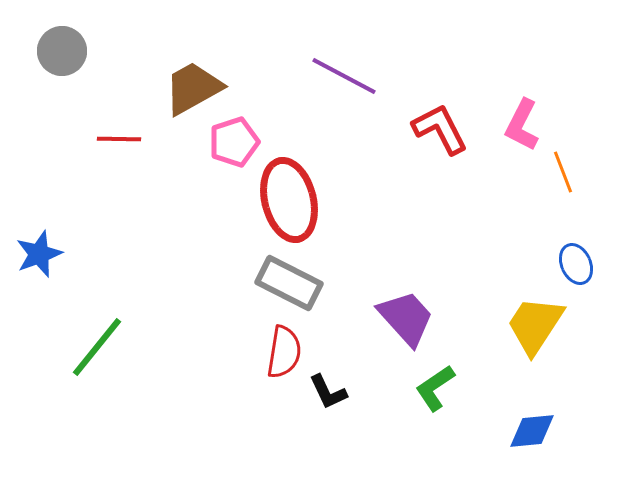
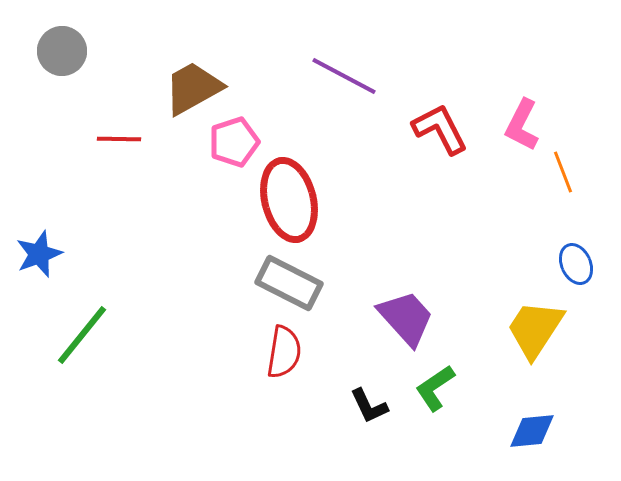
yellow trapezoid: moved 4 px down
green line: moved 15 px left, 12 px up
black L-shape: moved 41 px right, 14 px down
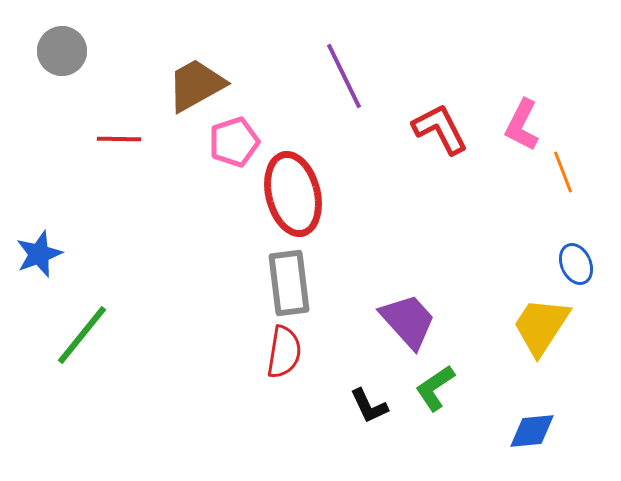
purple line: rotated 36 degrees clockwise
brown trapezoid: moved 3 px right, 3 px up
red ellipse: moved 4 px right, 6 px up
gray rectangle: rotated 56 degrees clockwise
purple trapezoid: moved 2 px right, 3 px down
yellow trapezoid: moved 6 px right, 3 px up
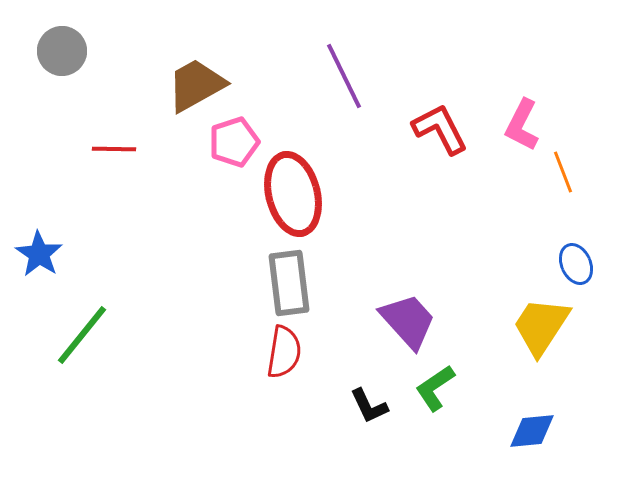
red line: moved 5 px left, 10 px down
blue star: rotated 18 degrees counterclockwise
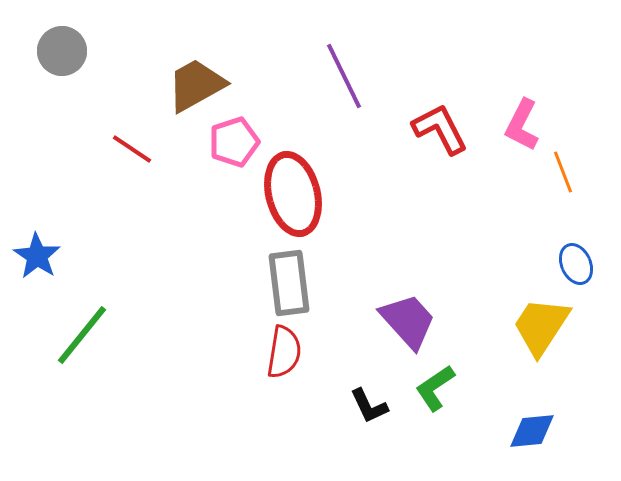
red line: moved 18 px right; rotated 33 degrees clockwise
blue star: moved 2 px left, 2 px down
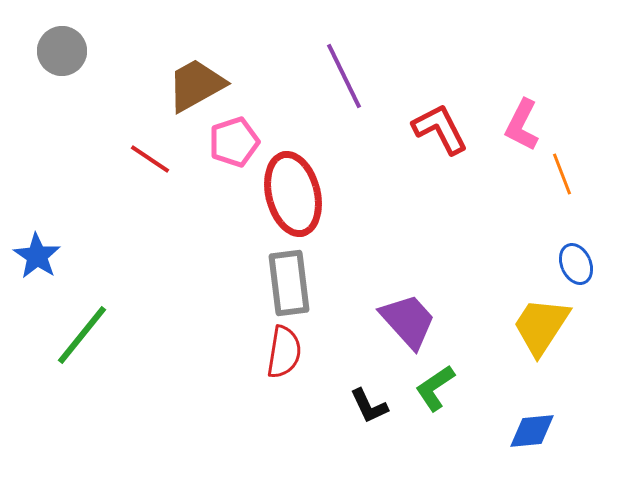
red line: moved 18 px right, 10 px down
orange line: moved 1 px left, 2 px down
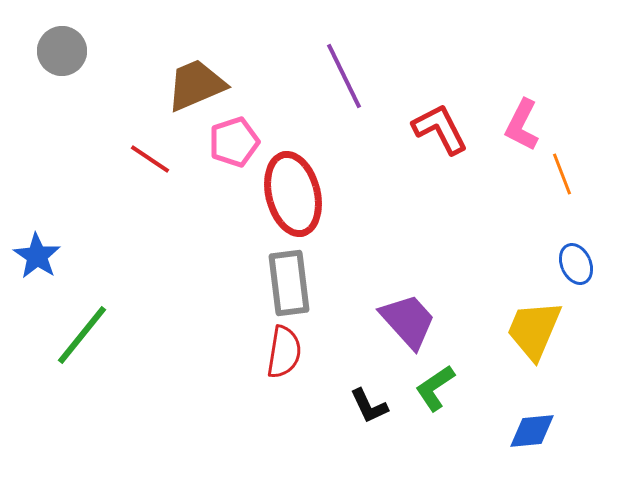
brown trapezoid: rotated 6 degrees clockwise
yellow trapezoid: moved 7 px left, 4 px down; rotated 10 degrees counterclockwise
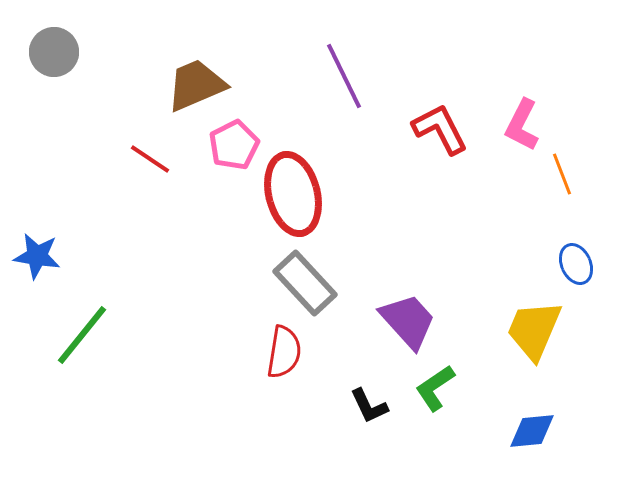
gray circle: moved 8 px left, 1 px down
pink pentagon: moved 3 px down; rotated 9 degrees counterclockwise
blue star: rotated 24 degrees counterclockwise
gray rectangle: moved 16 px right; rotated 36 degrees counterclockwise
